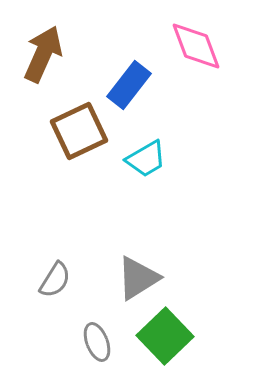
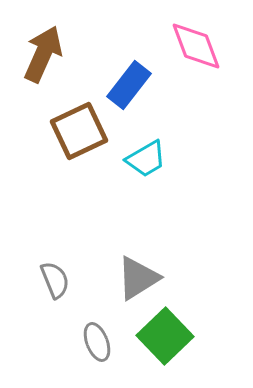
gray semicircle: rotated 54 degrees counterclockwise
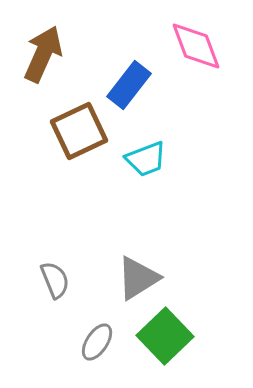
cyan trapezoid: rotated 9 degrees clockwise
gray ellipse: rotated 54 degrees clockwise
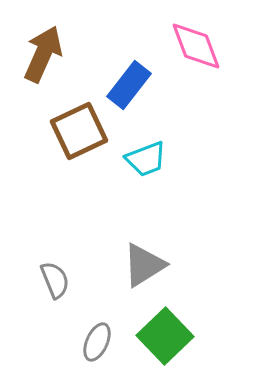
gray triangle: moved 6 px right, 13 px up
gray ellipse: rotated 9 degrees counterclockwise
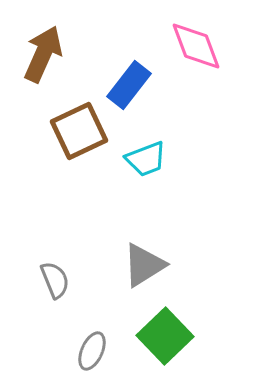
gray ellipse: moved 5 px left, 9 px down
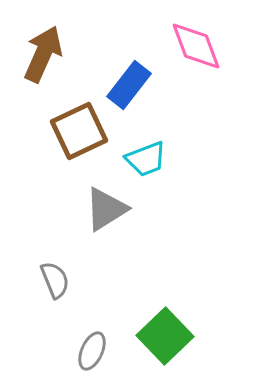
gray triangle: moved 38 px left, 56 px up
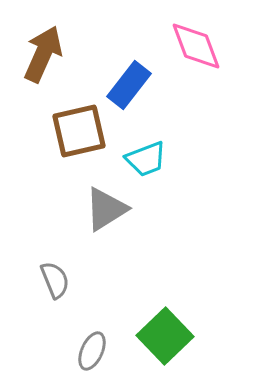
brown square: rotated 12 degrees clockwise
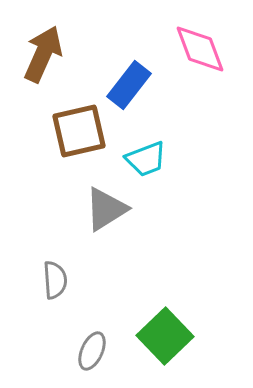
pink diamond: moved 4 px right, 3 px down
gray semicircle: rotated 18 degrees clockwise
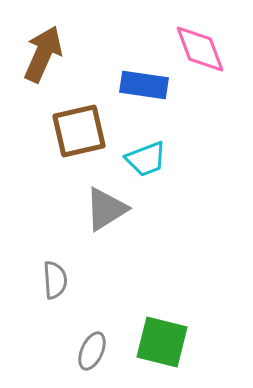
blue rectangle: moved 15 px right; rotated 60 degrees clockwise
green square: moved 3 px left, 6 px down; rotated 32 degrees counterclockwise
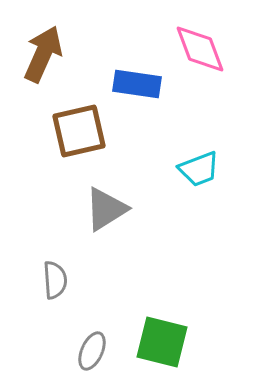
blue rectangle: moved 7 px left, 1 px up
cyan trapezoid: moved 53 px right, 10 px down
